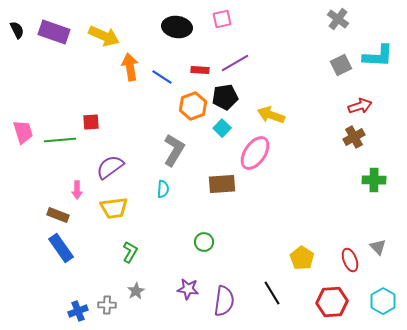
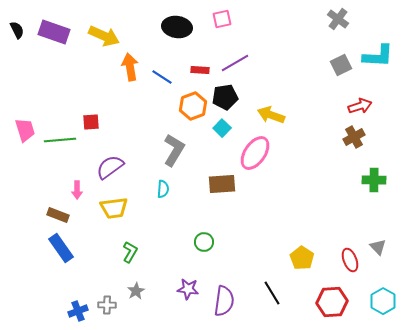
pink trapezoid at (23, 132): moved 2 px right, 2 px up
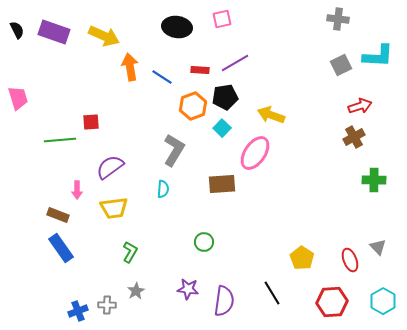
gray cross at (338, 19): rotated 30 degrees counterclockwise
pink trapezoid at (25, 130): moved 7 px left, 32 px up
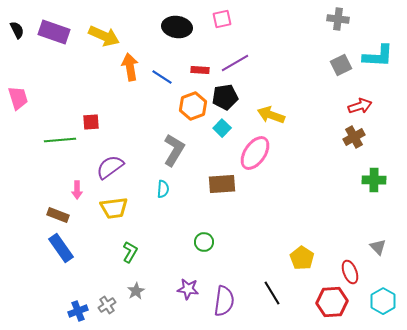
red ellipse at (350, 260): moved 12 px down
gray cross at (107, 305): rotated 36 degrees counterclockwise
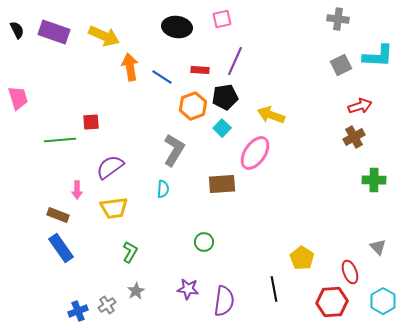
purple line at (235, 63): moved 2 px up; rotated 36 degrees counterclockwise
black line at (272, 293): moved 2 px right, 4 px up; rotated 20 degrees clockwise
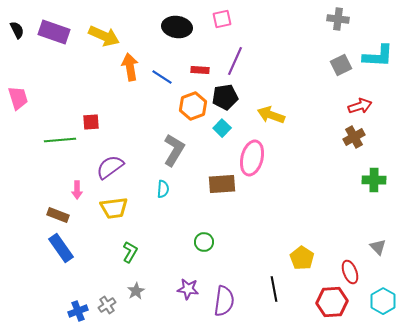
pink ellipse at (255, 153): moved 3 px left, 5 px down; rotated 20 degrees counterclockwise
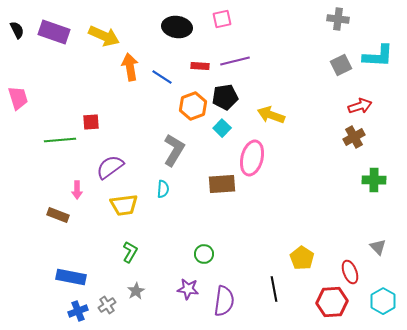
purple line at (235, 61): rotated 52 degrees clockwise
red rectangle at (200, 70): moved 4 px up
yellow trapezoid at (114, 208): moved 10 px right, 3 px up
green circle at (204, 242): moved 12 px down
blue rectangle at (61, 248): moved 10 px right, 29 px down; rotated 44 degrees counterclockwise
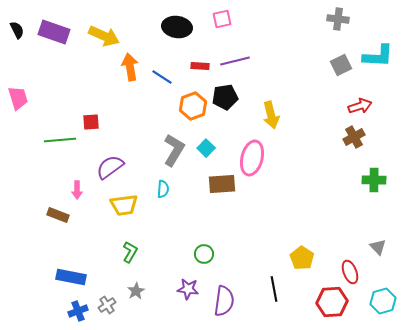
yellow arrow at (271, 115): rotated 124 degrees counterclockwise
cyan square at (222, 128): moved 16 px left, 20 px down
cyan hexagon at (383, 301): rotated 15 degrees clockwise
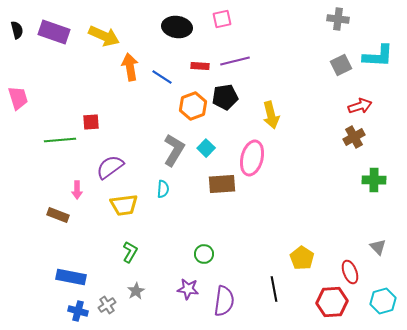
black semicircle at (17, 30): rotated 12 degrees clockwise
blue cross at (78, 311): rotated 36 degrees clockwise
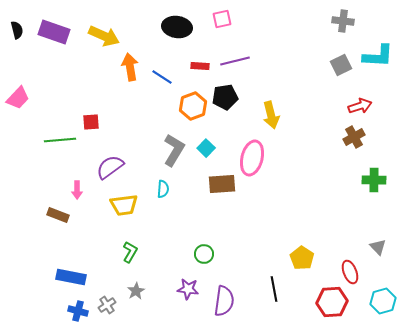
gray cross at (338, 19): moved 5 px right, 2 px down
pink trapezoid at (18, 98): rotated 60 degrees clockwise
